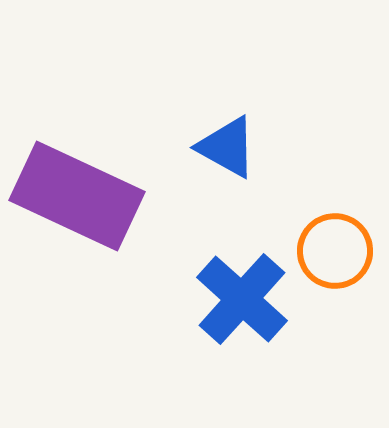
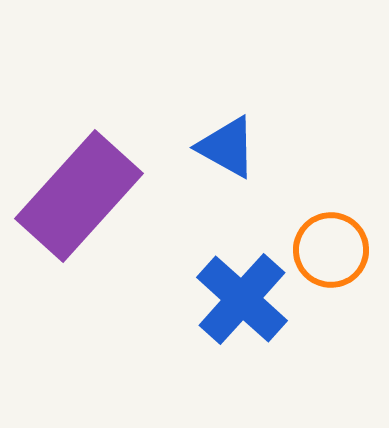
purple rectangle: moved 2 px right; rotated 73 degrees counterclockwise
orange circle: moved 4 px left, 1 px up
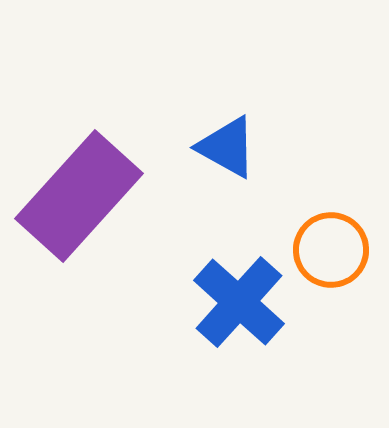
blue cross: moved 3 px left, 3 px down
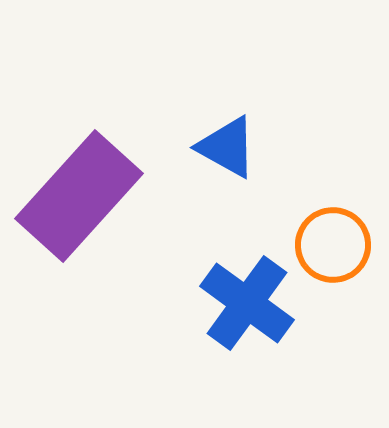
orange circle: moved 2 px right, 5 px up
blue cross: moved 8 px right, 1 px down; rotated 6 degrees counterclockwise
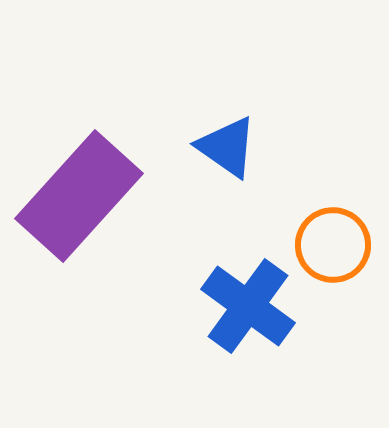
blue triangle: rotated 6 degrees clockwise
blue cross: moved 1 px right, 3 px down
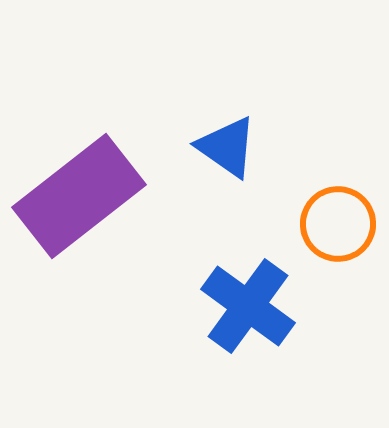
purple rectangle: rotated 10 degrees clockwise
orange circle: moved 5 px right, 21 px up
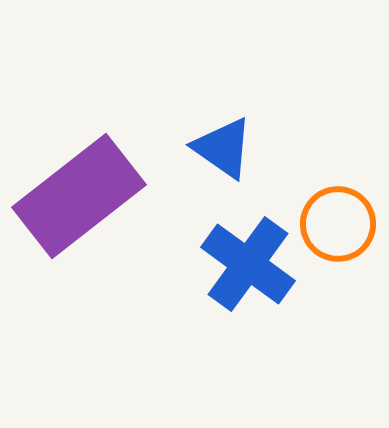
blue triangle: moved 4 px left, 1 px down
blue cross: moved 42 px up
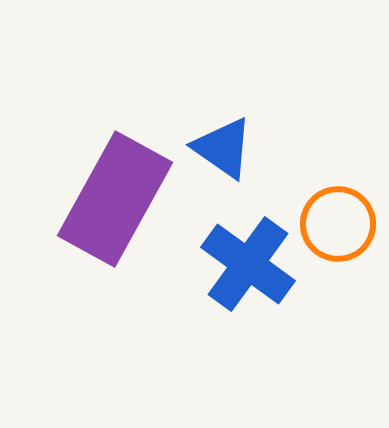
purple rectangle: moved 36 px right, 3 px down; rotated 23 degrees counterclockwise
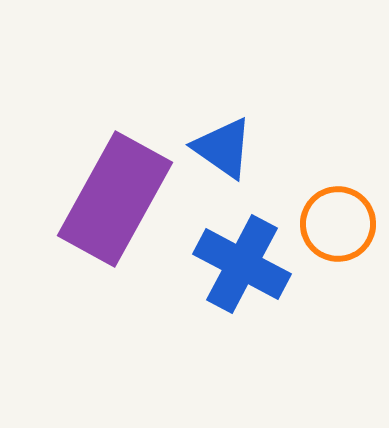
blue cross: moved 6 px left; rotated 8 degrees counterclockwise
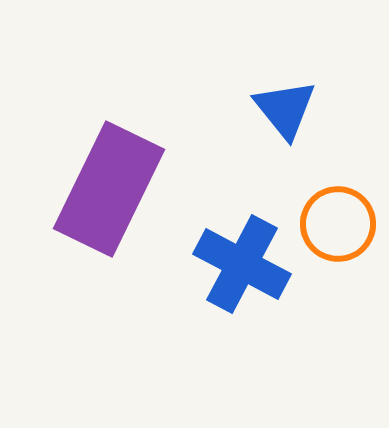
blue triangle: moved 62 px right, 39 px up; rotated 16 degrees clockwise
purple rectangle: moved 6 px left, 10 px up; rotated 3 degrees counterclockwise
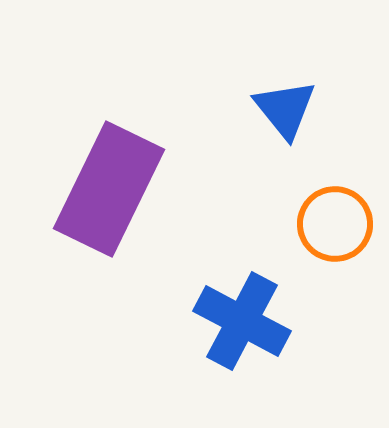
orange circle: moved 3 px left
blue cross: moved 57 px down
